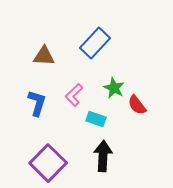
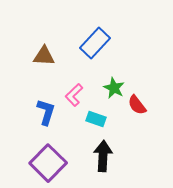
blue L-shape: moved 9 px right, 9 px down
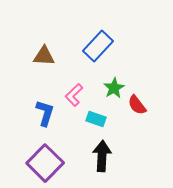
blue rectangle: moved 3 px right, 3 px down
green star: rotated 15 degrees clockwise
blue L-shape: moved 1 px left, 1 px down
black arrow: moved 1 px left
purple square: moved 3 px left
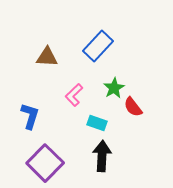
brown triangle: moved 3 px right, 1 px down
red semicircle: moved 4 px left, 2 px down
blue L-shape: moved 15 px left, 3 px down
cyan rectangle: moved 1 px right, 4 px down
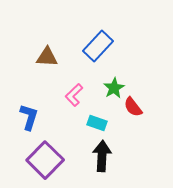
blue L-shape: moved 1 px left, 1 px down
purple square: moved 3 px up
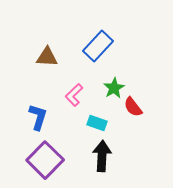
blue L-shape: moved 9 px right
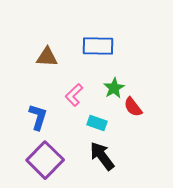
blue rectangle: rotated 48 degrees clockwise
black arrow: rotated 40 degrees counterclockwise
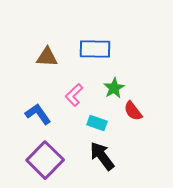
blue rectangle: moved 3 px left, 3 px down
red semicircle: moved 4 px down
blue L-shape: moved 3 px up; rotated 52 degrees counterclockwise
